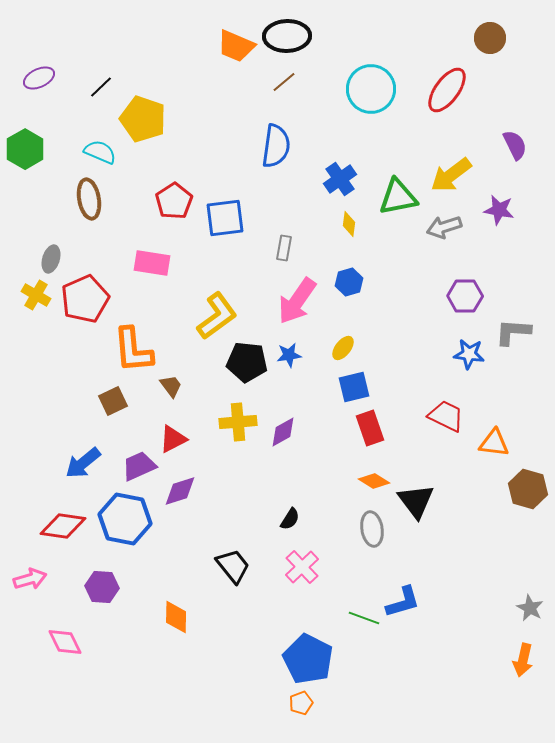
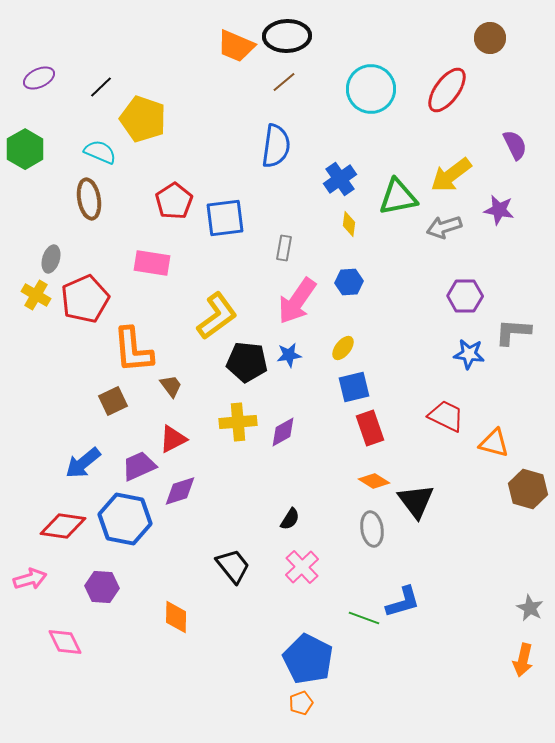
blue hexagon at (349, 282): rotated 12 degrees clockwise
orange triangle at (494, 443): rotated 8 degrees clockwise
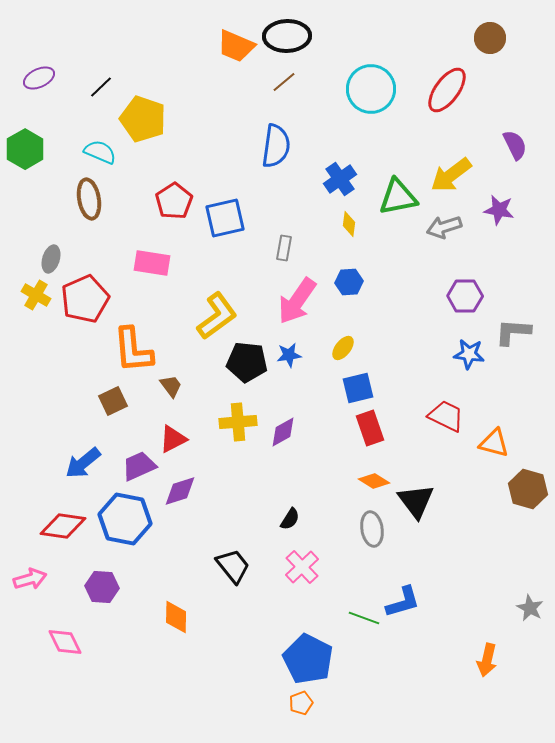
blue square at (225, 218): rotated 6 degrees counterclockwise
blue square at (354, 387): moved 4 px right, 1 px down
orange arrow at (523, 660): moved 36 px left
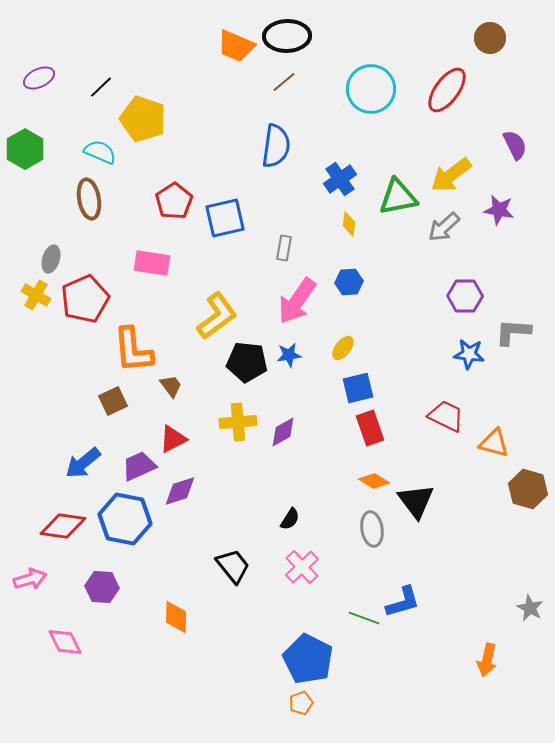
gray arrow at (444, 227): rotated 24 degrees counterclockwise
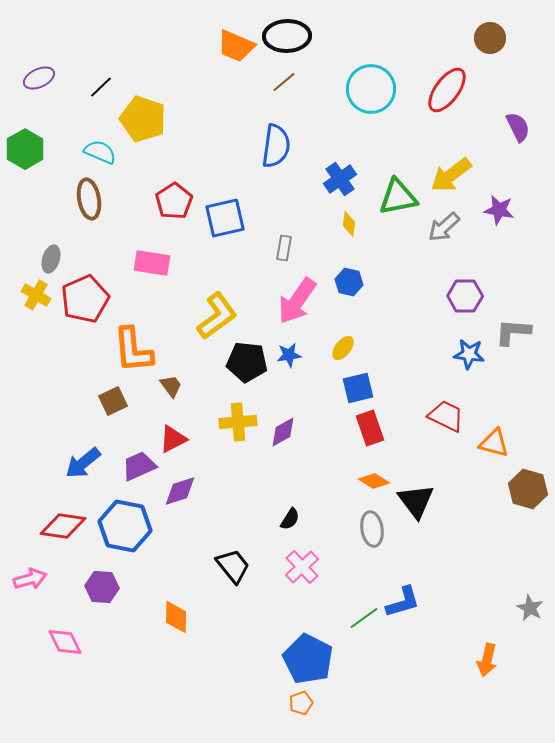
purple semicircle at (515, 145): moved 3 px right, 18 px up
blue hexagon at (349, 282): rotated 16 degrees clockwise
blue hexagon at (125, 519): moved 7 px down
green line at (364, 618): rotated 56 degrees counterclockwise
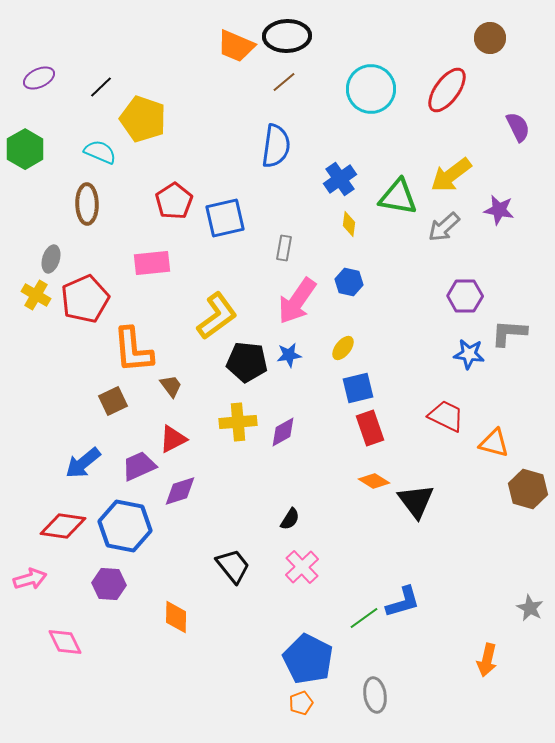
green triangle at (398, 197): rotated 21 degrees clockwise
brown ellipse at (89, 199): moved 2 px left, 5 px down; rotated 9 degrees clockwise
pink rectangle at (152, 263): rotated 15 degrees counterclockwise
gray L-shape at (513, 332): moved 4 px left, 1 px down
gray ellipse at (372, 529): moved 3 px right, 166 px down
purple hexagon at (102, 587): moved 7 px right, 3 px up
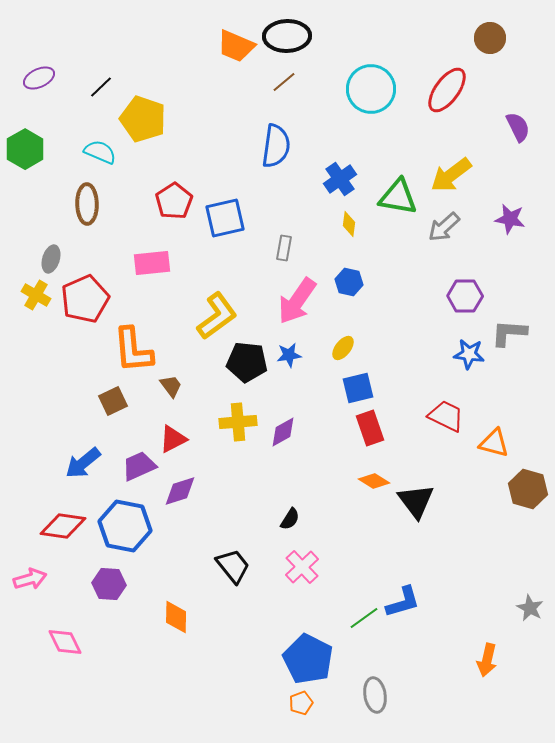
purple star at (499, 210): moved 11 px right, 9 px down
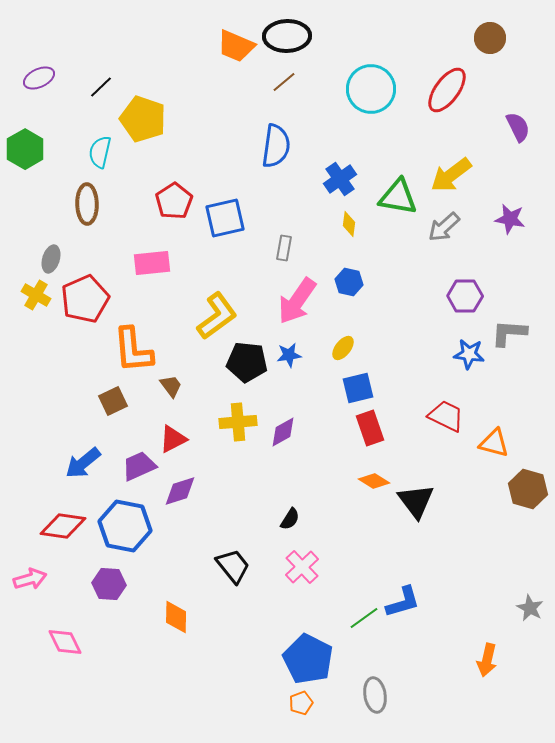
cyan semicircle at (100, 152): rotated 100 degrees counterclockwise
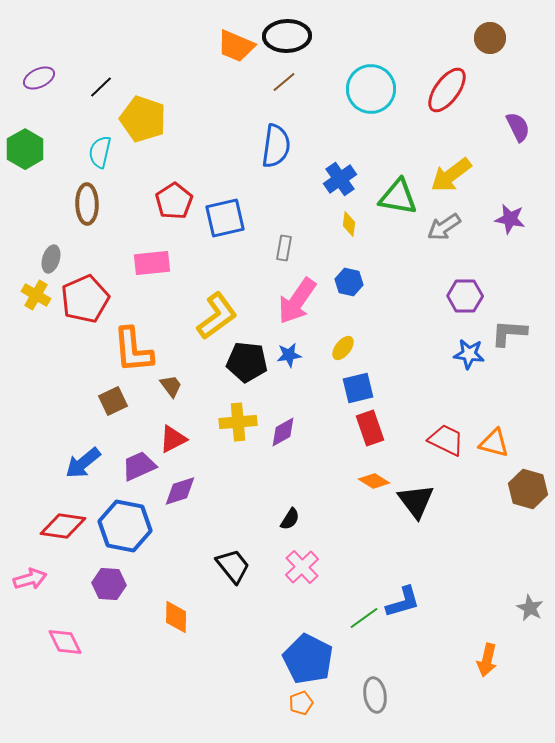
gray arrow at (444, 227): rotated 8 degrees clockwise
red trapezoid at (446, 416): moved 24 px down
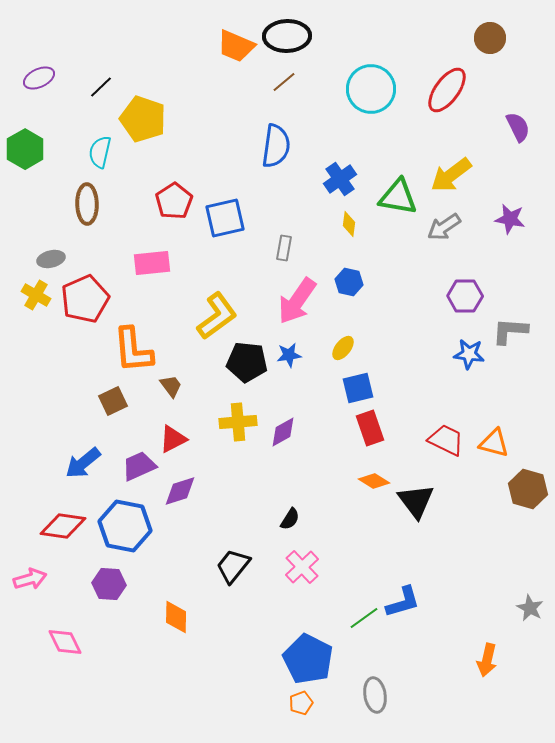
gray ellipse at (51, 259): rotated 60 degrees clockwise
gray L-shape at (509, 333): moved 1 px right, 2 px up
black trapezoid at (233, 566): rotated 102 degrees counterclockwise
